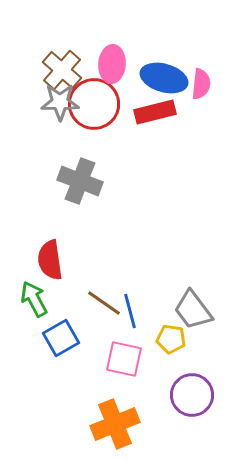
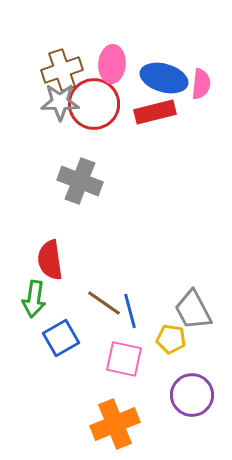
brown cross: rotated 30 degrees clockwise
green arrow: rotated 144 degrees counterclockwise
gray trapezoid: rotated 9 degrees clockwise
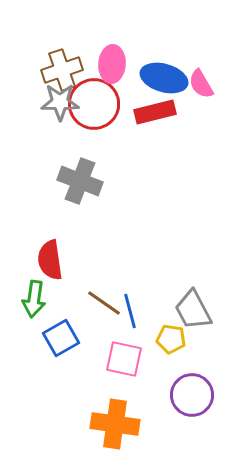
pink semicircle: rotated 144 degrees clockwise
orange cross: rotated 30 degrees clockwise
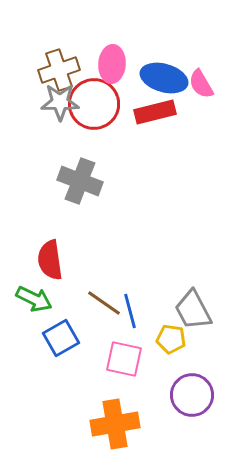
brown cross: moved 3 px left
green arrow: rotated 72 degrees counterclockwise
orange cross: rotated 18 degrees counterclockwise
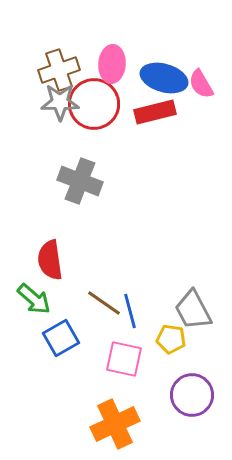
green arrow: rotated 15 degrees clockwise
orange cross: rotated 15 degrees counterclockwise
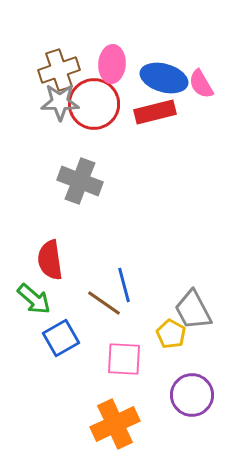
blue line: moved 6 px left, 26 px up
yellow pentagon: moved 5 px up; rotated 20 degrees clockwise
pink square: rotated 9 degrees counterclockwise
